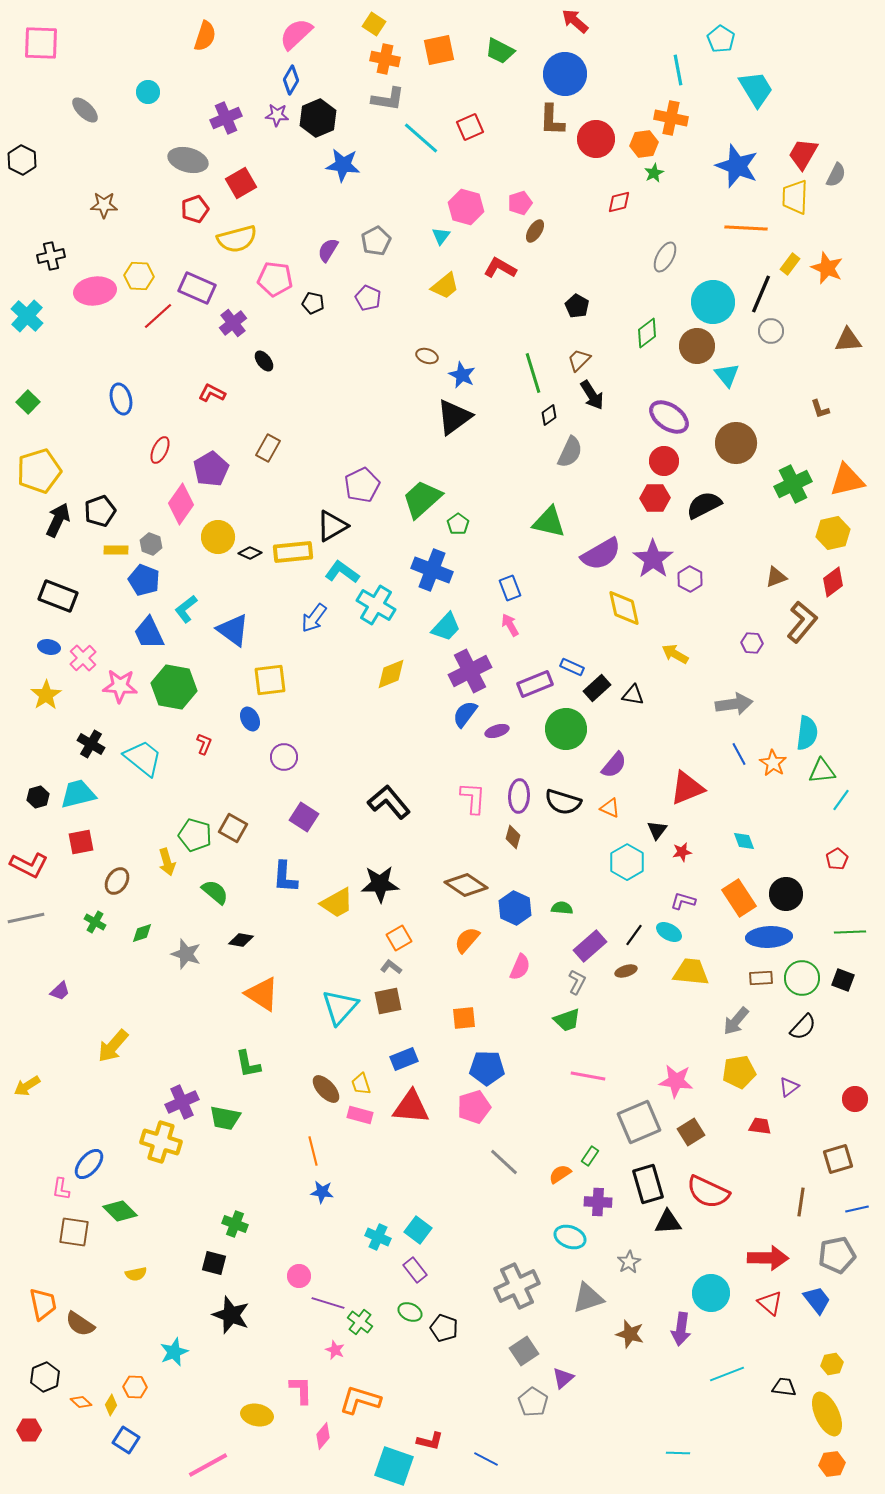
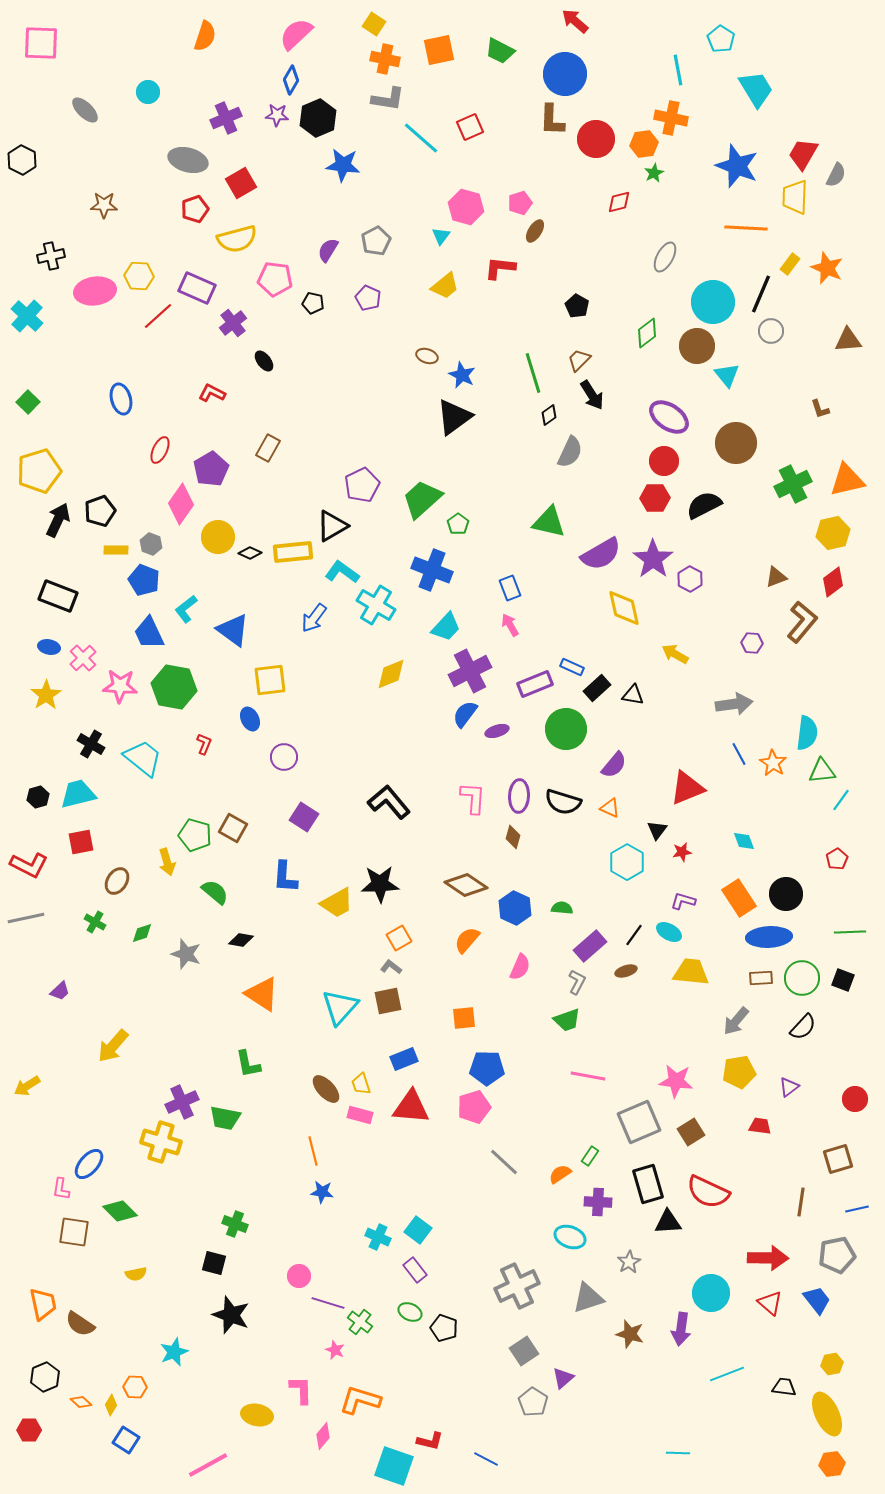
red L-shape at (500, 268): rotated 24 degrees counterclockwise
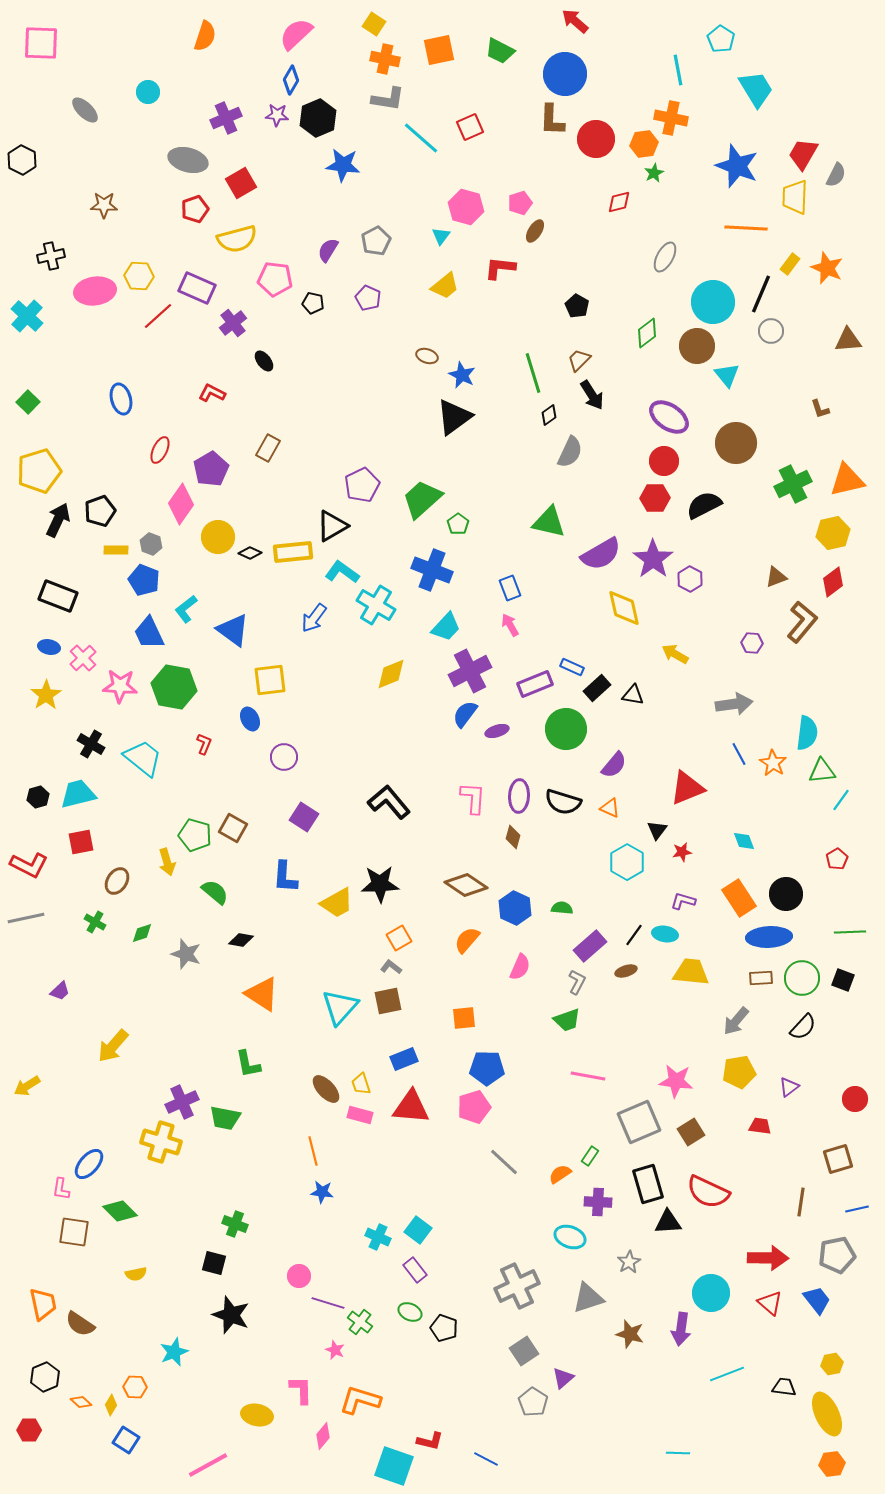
cyan ellipse at (669, 932): moved 4 px left, 2 px down; rotated 20 degrees counterclockwise
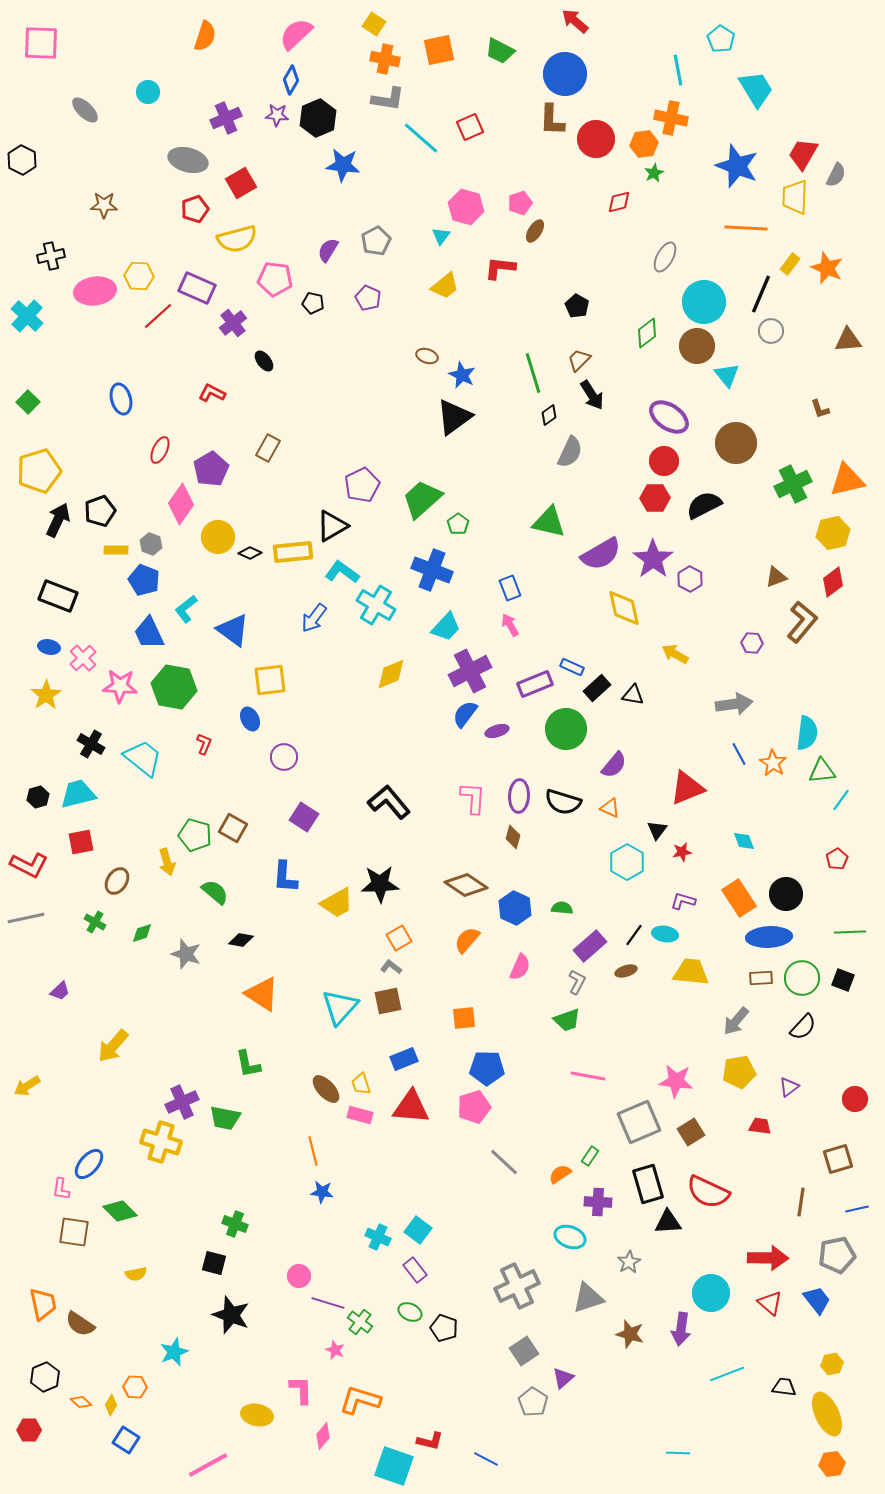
cyan circle at (713, 302): moved 9 px left
